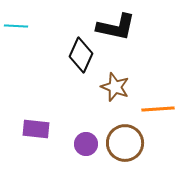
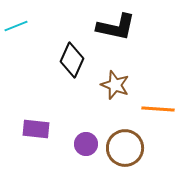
cyan line: rotated 25 degrees counterclockwise
black diamond: moved 9 px left, 5 px down
brown star: moved 2 px up
orange line: rotated 8 degrees clockwise
brown circle: moved 5 px down
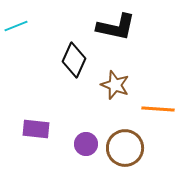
black diamond: moved 2 px right
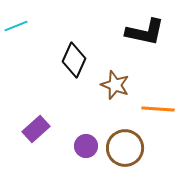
black L-shape: moved 29 px right, 5 px down
purple rectangle: rotated 48 degrees counterclockwise
purple circle: moved 2 px down
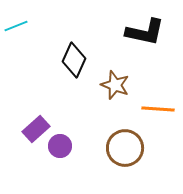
purple circle: moved 26 px left
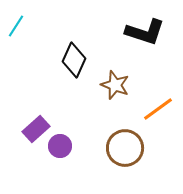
cyan line: rotated 35 degrees counterclockwise
black L-shape: rotated 6 degrees clockwise
orange line: rotated 40 degrees counterclockwise
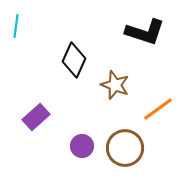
cyan line: rotated 25 degrees counterclockwise
purple rectangle: moved 12 px up
purple circle: moved 22 px right
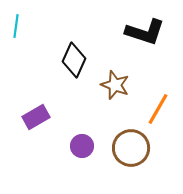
orange line: rotated 24 degrees counterclockwise
purple rectangle: rotated 12 degrees clockwise
brown circle: moved 6 px right
